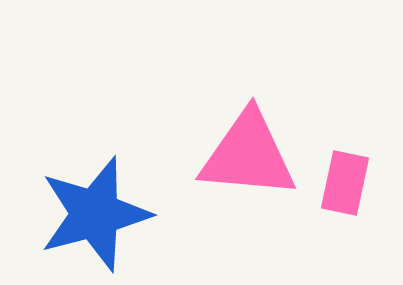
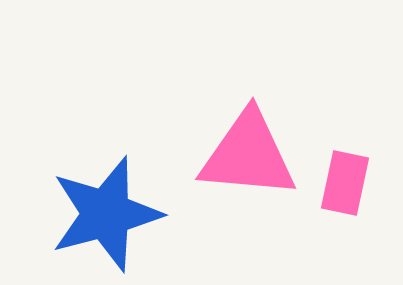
blue star: moved 11 px right
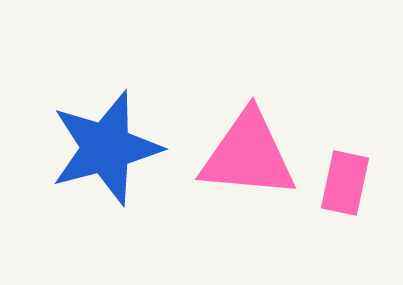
blue star: moved 66 px up
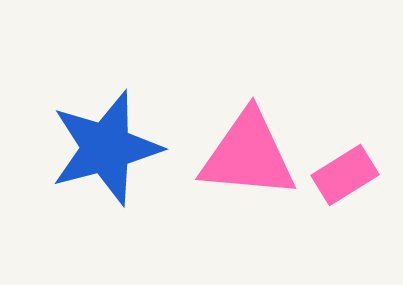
pink rectangle: moved 8 px up; rotated 46 degrees clockwise
